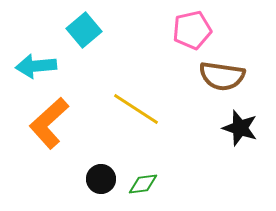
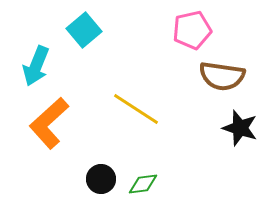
cyan arrow: rotated 63 degrees counterclockwise
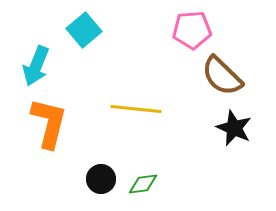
pink pentagon: rotated 9 degrees clockwise
brown semicircle: rotated 36 degrees clockwise
yellow line: rotated 27 degrees counterclockwise
orange L-shape: rotated 146 degrees clockwise
black star: moved 6 px left; rotated 6 degrees clockwise
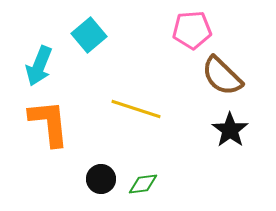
cyan square: moved 5 px right, 5 px down
cyan arrow: moved 3 px right
yellow line: rotated 12 degrees clockwise
orange L-shape: rotated 20 degrees counterclockwise
black star: moved 4 px left, 2 px down; rotated 12 degrees clockwise
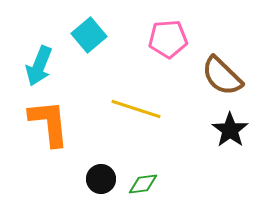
pink pentagon: moved 24 px left, 9 px down
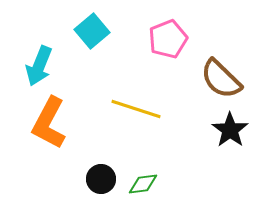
cyan square: moved 3 px right, 4 px up
pink pentagon: rotated 18 degrees counterclockwise
brown semicircle: moved 1 px left, 3 px down
orange L-shape: rotated 146 degrees counterclockwise
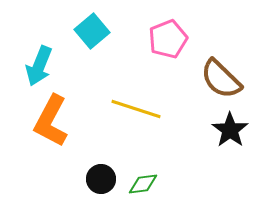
orange L-shape: moved 2 px right, 2 px up
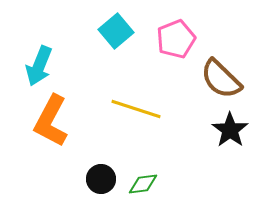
cyan square: moved 24 px right
pink pentagon: moved 8 px right
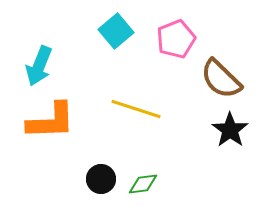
orange L-shape: rotated 120 degrees counterclockwise
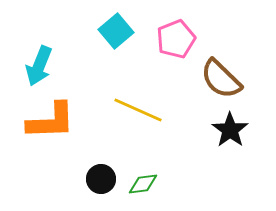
yellow line: moved 2 px right, 1 px down; rotated 6 degrees clockwise
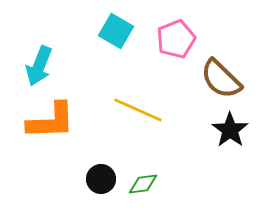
cyan square: rotated 20 degrees counterclockwise
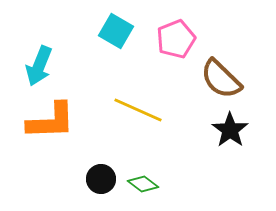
green diamond: rotated 44 degrees clockwise
